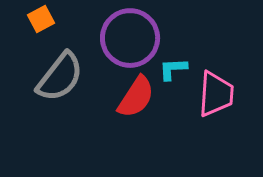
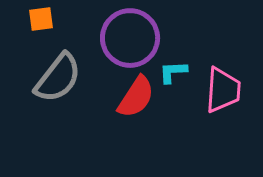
orange square: rotated 20 degrees clockwise
cyan L-shape: moved 3 px down
gray semicircle: moved 2 px left, 1 px down
pink trapezoid: moved 7 px right, 4 px up
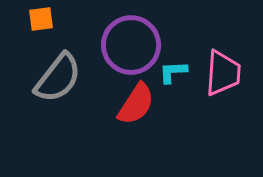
purple circle: moved 1 px right, 7 px down
pink trapezoid: moved 17 px up
red semicircle: moved 7 px down
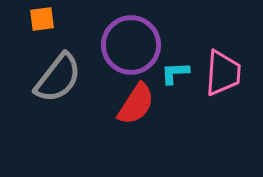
orange square: moved 1 px right
cyan L-shape: moved 2 px right, 1 px down
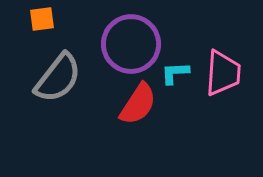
purple circle: moved 1 px up
red semicircle: moved 2 px right
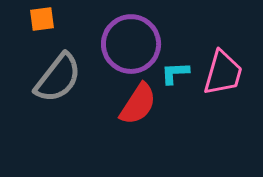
pink trapezoid: rotated 12 degrees clockwise
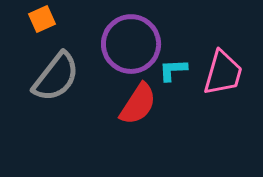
orange square: rotated 16 degrees counterclockwise
cyan L-shape: moved 2 px left, 3 px up
gray semicircle: moved 2 px left, 1 px up
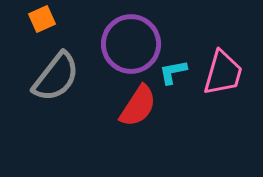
cyan L-shape: moved 2 px down; rotated 8 degrees counterclockwise
red semicircle: moved 2 px down
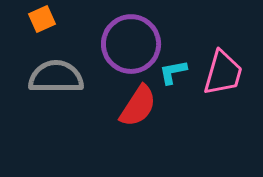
gray semicircle: rotated 128 degrees counterclockwise
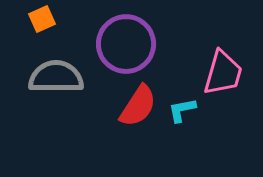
purple circle: moved 5 px left
cyan L-shape: moved 9 px right, 38 px down
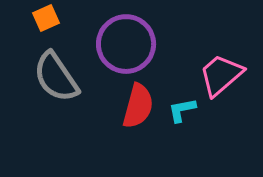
orange square: moved 4 px right, 1 px up
pink trapezoid: moved 2 px left, 2 px down; rotated 147 degrees counterclockwise
gray semicircle: rotated 124 degrees counterclockwise
red semicircle: rotated 18 degrees counterclockwise
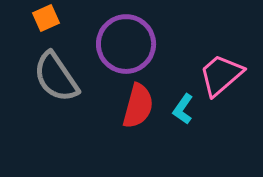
cyan L-shape: moved 1 px right, 1 px up; rotated 44 degrees counterclockwise
